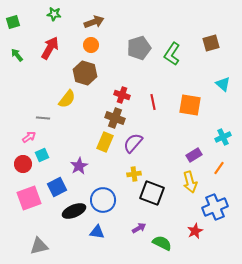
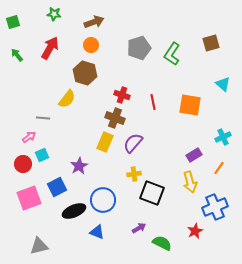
blue triangle: rotated 14 degrees clockwise
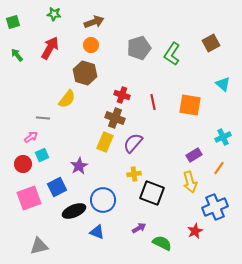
brown square: rotated 12 degrees counterclockwise
pink arrow: moved 2 px right
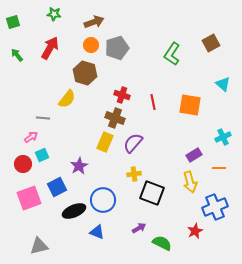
gray pentagon: moved 22 px left
orange line: rotated 56 degrees clockwise
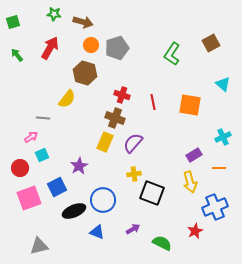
brown arrow: moved 11 px left; rotated 36 degrees clockwise
red circle: moved 3 px left, 4 px down
purple arrow: moved 6 px left, 1 px down
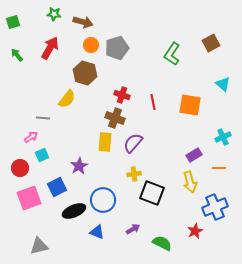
yellow rectangle: rotated 18 degrees counterclockwise
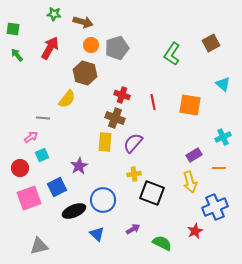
green square: moved 7 px down; rotated 24 degrees clockwise
blue triangle: moved 2 px down; rotated 21 degrees clockwise
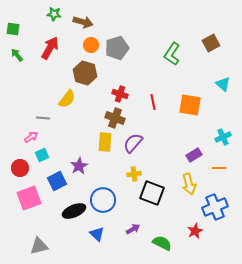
red cross: moved 2 px left, 1 px up
yellow arrow: moved 1 px left, 2 px down
blue square: moved 6 px up
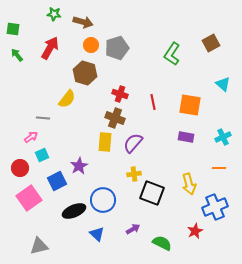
purple rectangle: moved 8 px left, 18 px up; rotated 42 degrees clockwise
pink square: rotated 15 degrees counterclockwise
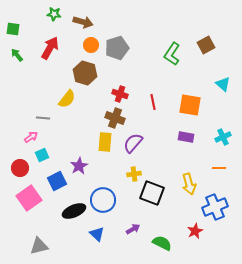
brown square: moved 5 px left, 2 px down
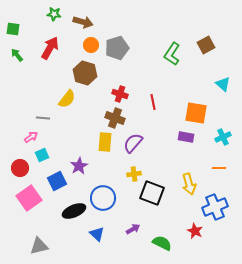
orange square: moved 6 px right, 8 px down
blue circle: moved 2 px up
red star: rotated 21 degrees counterclockwise
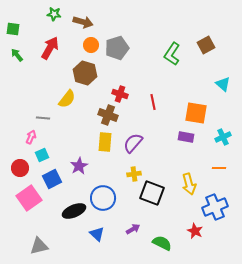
brown cross: moved 7 px left, 3 px up
pink arrow: rotated 32 degrees counterclockwise
blue square: moved 5 px left, 2 px up
